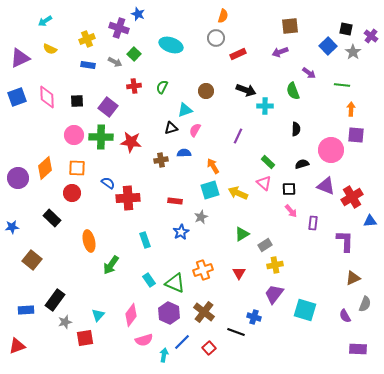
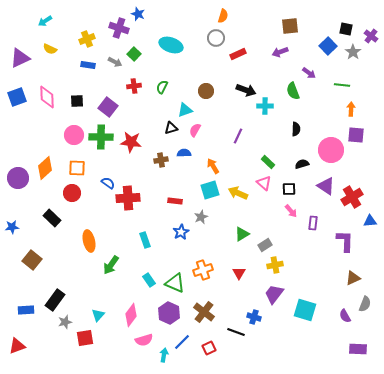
purple triangle at (326, 186): rotated 12 degrees clockwise
red square at (209, 348): rotated 16 degrees clockwise
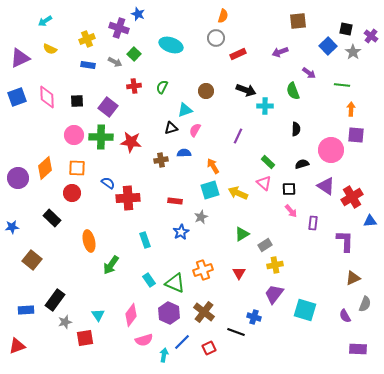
brown square at (290, 26): moved 8 px right, 5 px up
cyan triangle at (98, 315): rotated 16 degrees counterclockwise
